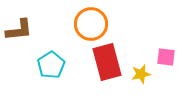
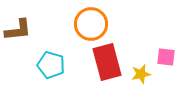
brown L-shape: moved 1 px left
cyan pentagon: rotated 24 degrees counterclockwise
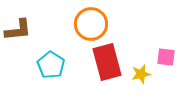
cyan pentagon: rotated 16 degrees clockwise
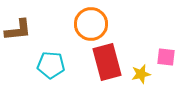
cyan pentagon: rotated 28 degrees counterclockwise
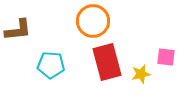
orange circle: moved 2 px right, 3 px up
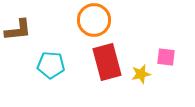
orange circle: moved 1 px right, 1 px up
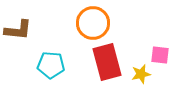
orange circle: moved 1 px left, 3 px down
brown L-shape: rotated 12 degrees clockwise
pink square: moved 6 px left, 2 px up
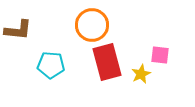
orange circle: moved 1 px left, 2 px down
yellow star: rotated 12 degrees counterclockwise
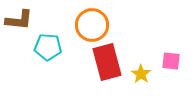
brown L-shape: moved 1 px right, 10 px up
pink square: moved 11 px right, 6 px down
cyan pentagon: moved 3 px left, 18 px up
yellow star: rotated 12 degrees counterclockwise
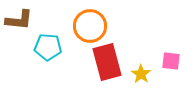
orange circle: moved 2 px left, 1 px down
